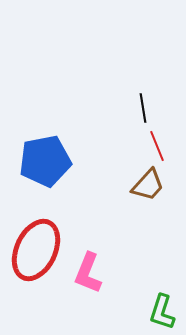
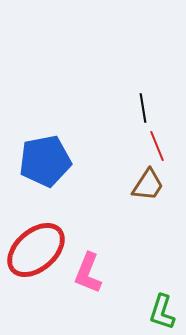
brown trapezoid: rotated 9 degrees counterclockwise
red ellipse: rotated 24 degrees clockwise
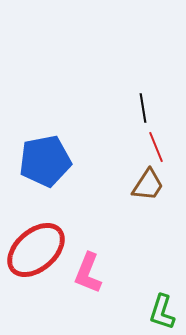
red line: moved 1 px left, 1 px down
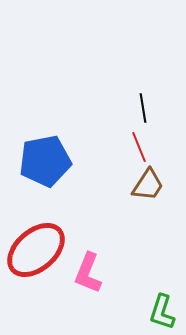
red line: moved 17 px left
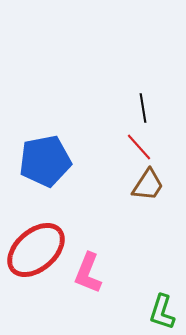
red line: rotated 20 degrees counterclockwise
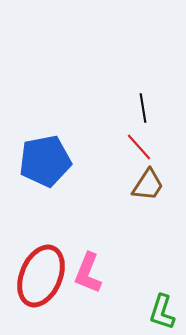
red ellipse: moved 5 px right, 26 px down; rotated 26 degrees counterclockwise
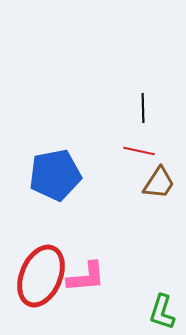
black line: rotated 8 degrees clockwise
red line: moved 4 px down; rotated 36 degrees counterclockwise
blue pentagon: moved 10 px right, 14 px down
brown trapezoid: moved 11 px right, 2 px up
pink L-shape: moved 2 px left, 4 px down; rotated 117 degrees counterclockwise
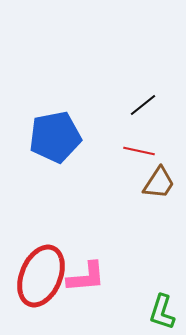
black line: moved 3 px up; rotated 52 degrees clockwise
blue pentagon: moved 38 px up
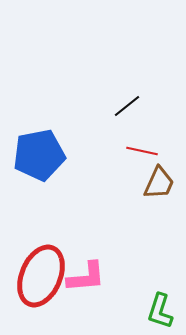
black line: moved 16 px left, 1 px down
blue pentagon: moved 16 px left, 18 px down
red line: moved 3 px right
brown trapezoid: rotated 9 degrees counterclockwise
green L-shape: moved 2 px left, 1 px up
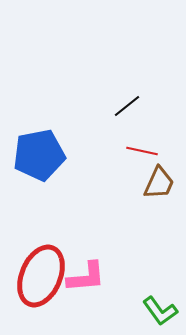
green L-shape: rotated 54 degrees counterclockwise
